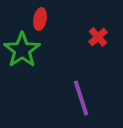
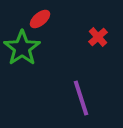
red ellipse: rotated 40 degrees clockwise
green star: moved 2 px up
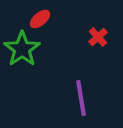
green star: moved 1 px down
purple line: rotated 9 degrees clockwise
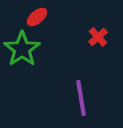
red ellipse: moved 3 px left, 2 px up
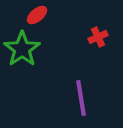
red ellipse: moved 2 px up
red cross: rotated 18 degrees clockwise
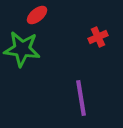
green star: rotated 30 degrees counterclockwise
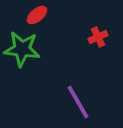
purple line: moved 3 px left, 4 px down; rotated 21 degrees counterclockwise
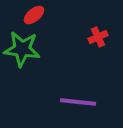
red ellipse: moved 3 px left
purple line: rotated 54 degrees counterclockwise
